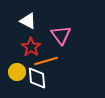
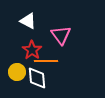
red star: moved 1 px right, 3 px down
orange line: rotated 15 degrees clockwise
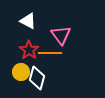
red star: moved 3 px left
orange line: moved 4 px right, 8 px up
yellow circle: moved 4 px right
white diamond: rotated 20 degrees clockwise
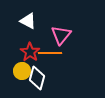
pink triangle: rotated 15 degrees clockwise
red star: moved 1 px right, 2 px down
yellow circle: moved 1 px right, 1 px up
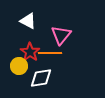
yellow circle: moved 3 px left, 5 px up
white diamond: moved 4 px right; rotated 65 degrees clockwise
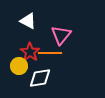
white diamond: moved 1 px left
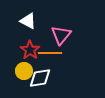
red star: moved 2 px up
yellow circle: moved 5 px right, 5 px down
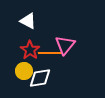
pink triangle: moved 4 px right, 10 px down
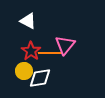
red star: moved 1 px right, 1 px down
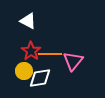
pink triangle: moved 8 px right, 16 px down
orange line: moved 1 px down
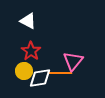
orange line: moved 10 px right, 19 px down
